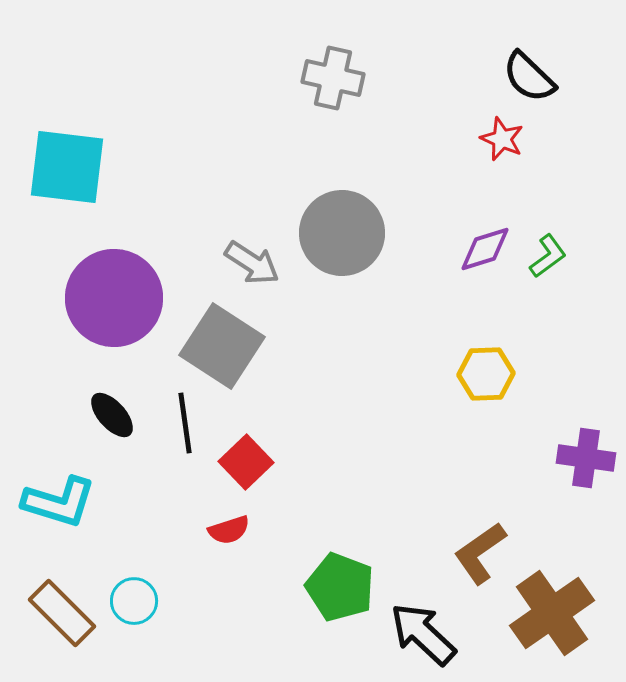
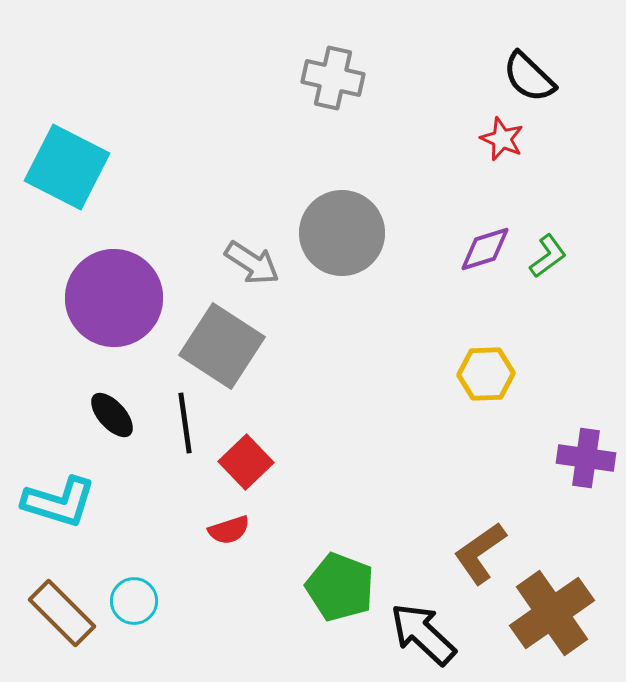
cyan square: rotated 20 degrees clockwise
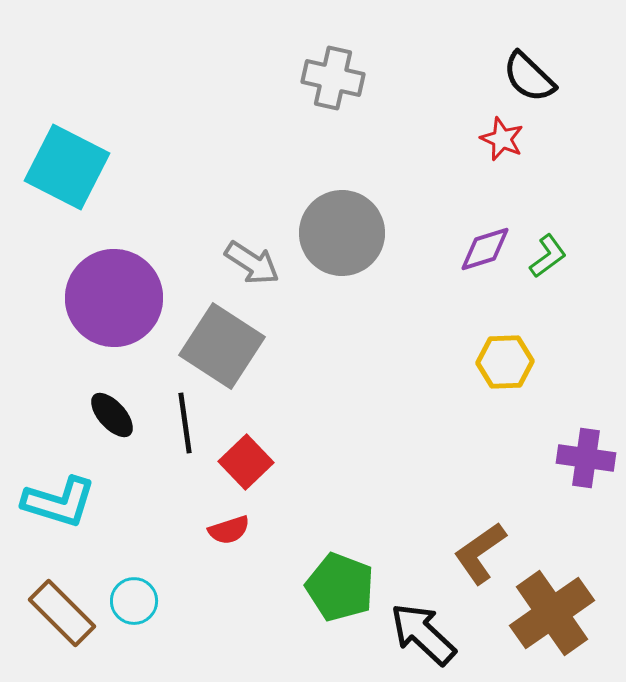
yellow hexagon: moved 19 px right, 12 px up
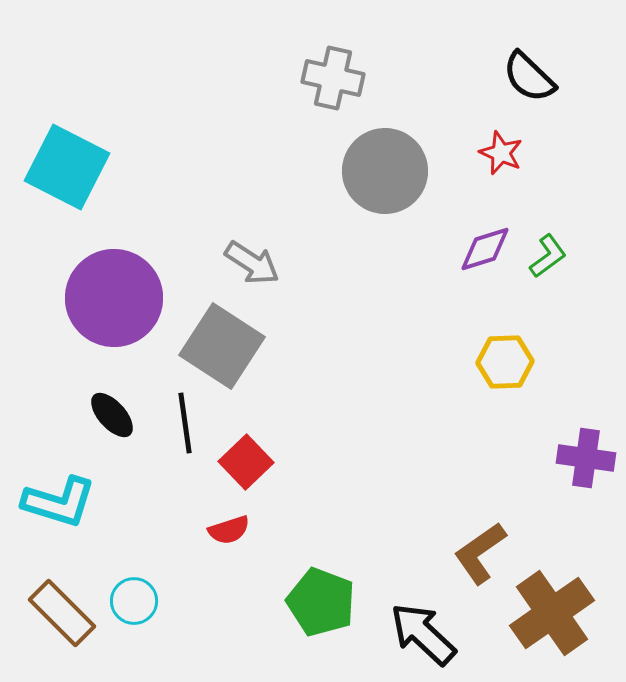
red star: moved 1 px left, 14 px down
gray circle: moved 43 px right, 62 px up
green pentagon: moved 19 px left, 15 px down
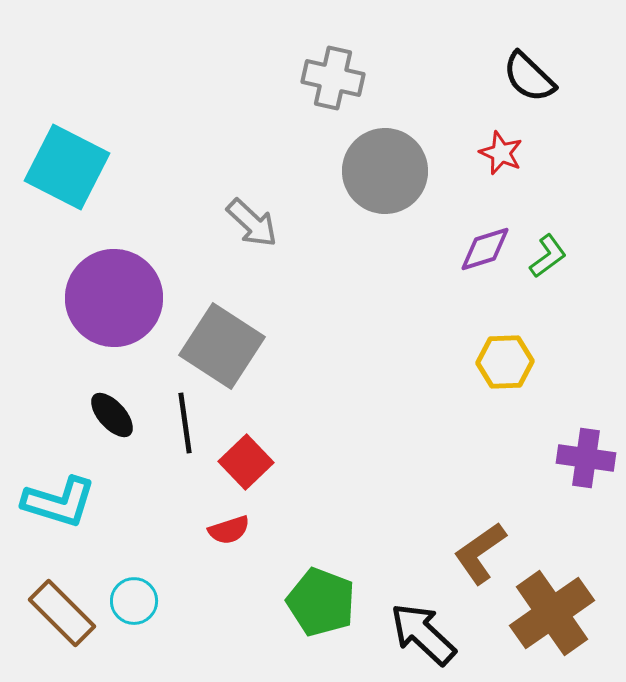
gray arrow: moved 40 px up; rotated 10 degrees clockwise
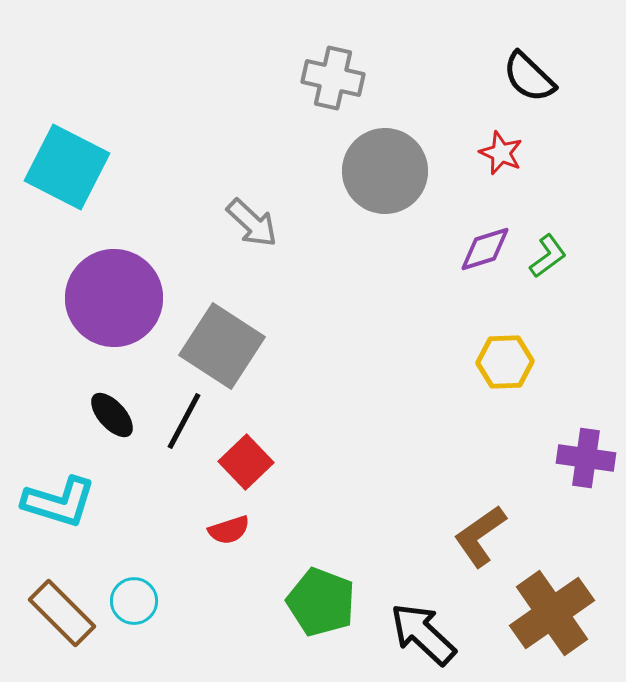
black line: moved 1 px left, 2 px up; rotated 36 degrees clockwise
brown L-shape: moved 17 px up
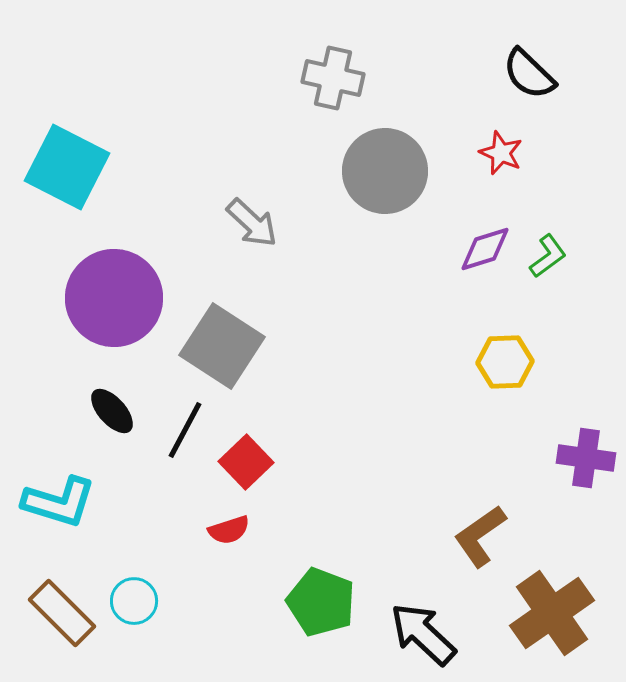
black semicircle: moved 3 px up
black ellipse: moved 4 px up
black line: moved 1 px right, 9 px down
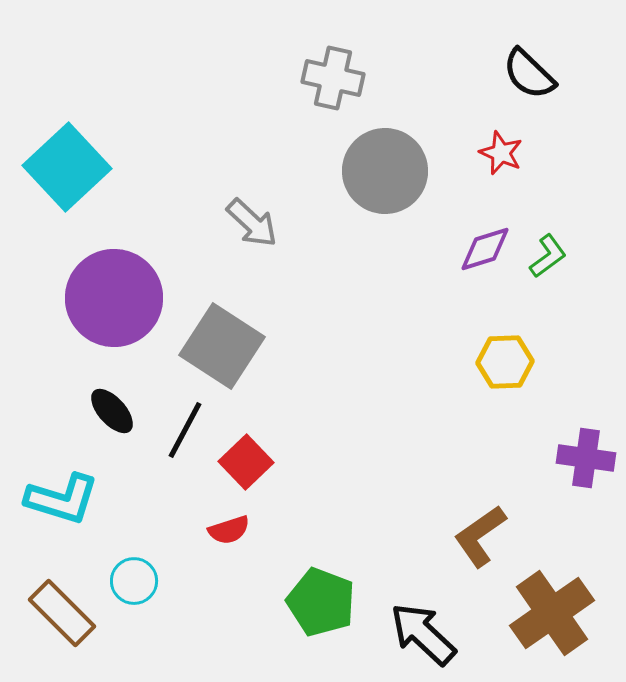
cyan square: rotated 20 degrees clockwise
cyan L-shape: moved 3 px right, 3 px up
cyan circle: moved 20 px up
